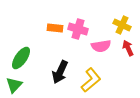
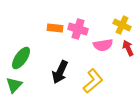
pink semicircle: moved 2 px right, 1 px up
yellow L-shape: moved 2 px right, 1 px down
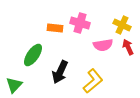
pink cross: moved 2 px right, 6 px up
red arrow: moved 1 px up
green ellipse: moved 12 px right, 3 px up
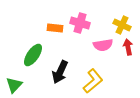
red arrow: rotated 14 degrees clockwise
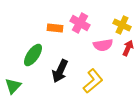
pink cross: rotated 12 degrees clockwise
red arrow: moved 1 px down; rotated 35 degrees clockwise
black arrow: moved 1 px up
green triangle: moved 1 px left, 1 px down
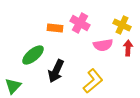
red arrow: rotated 21 degrees counterclockwise
green ellipse: rotated 15 degrees clockwise
black arrow: moved 4 px left
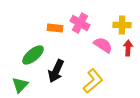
yellow cross: rotated 24 degrees counterclockwise
pink semicircle: rotated 138 degrees counterclockwise
green triangle: moved 7 px right, 1 px up
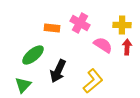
orange rectangle: moved 3 px left
red arrow: moved 1 px left, 1 px up
black arrow: moved 2 px right
green triangle: moved 3 px right
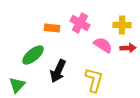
red arrow: moved 1 px right, 1 px down; rotated 84 degrees clockwise
yellow L-shape: moved 1 px right, 1 px up; rotated 35 degrees counterclockwise
green triangle: moved 6 px left
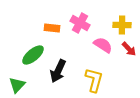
red arrow: moved 1 px right, 1 px down; rotated 49 degrees clockwise
